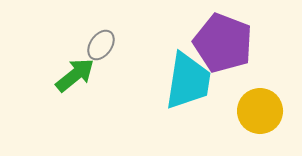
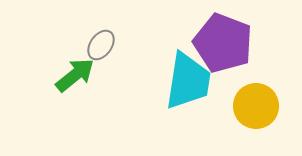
yellow circle: moved 4 px left, 5 px up
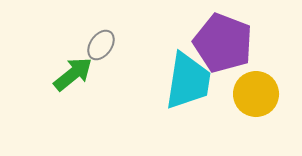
green arrow: moved 2 px left, 1 px up
yellow circle: moved 12 px up
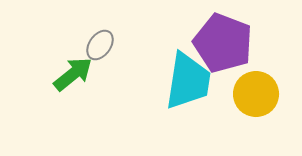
gray ellipse: moved 1 px left
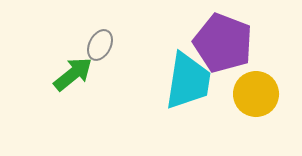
gray ellipse: rotated 8 degrees counterclockwise
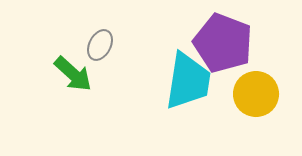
green arrow: rotated 81 degrees clockwise
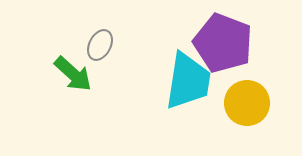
yellow circle: moved 9 px left, 9 px down
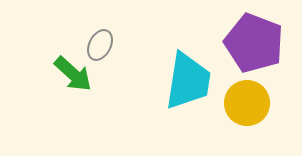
purple pentagon: moved 31 px right
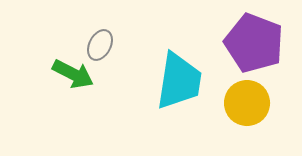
green arrow: rotated 15 degrees counterclockwise
cyan trapezoid: moved 9 px left
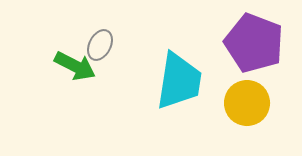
green arrow: moved 2 px right, 8 px up
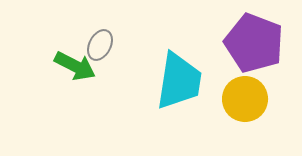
yellow circle: moved 2 px left, 4 px up
